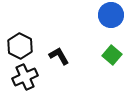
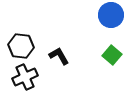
black hexagon: moved 1 px right; rotated 20 degrees counterclockwise
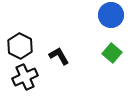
black hexagon: moved 1 px left; rotated 20 degrees clockwise
green square: moved 2 px up
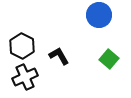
blue circle: moved 12 px left
black hexagon: moved 2 px right
green square: moved 3 px left, 6 px down
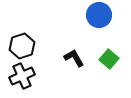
black hexagon: rotated 15 degrees clockwise
black L-shape: moved 15 px right, 2 px down
black cross: moved 3 px left, 1 px up
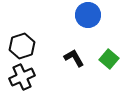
blue circle: moved 11 px left
black cross: moved 1 px down
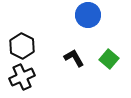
black hexagon: rotated 15 degrees counterclockwise
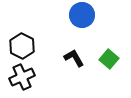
blue circle: moved 6 px left
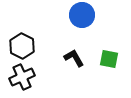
green square: rotated 30 degrees counterclockwise
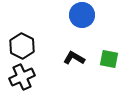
black L-shape: rotated 30 degrees counterclockwise
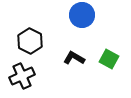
black hexagon: moved 8 px right, 5 px up
green square: rotated 18 degrees clockwise
black cross: moved 1 px up
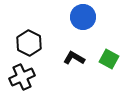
blue circle: moved 1 px right, 2 px down
black hexagon: moved 1 px left, 2 px down
black cross: moved 1 px down
